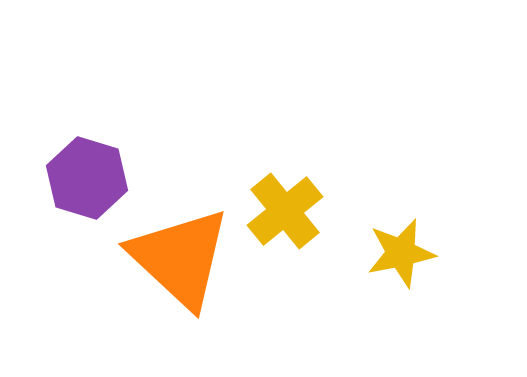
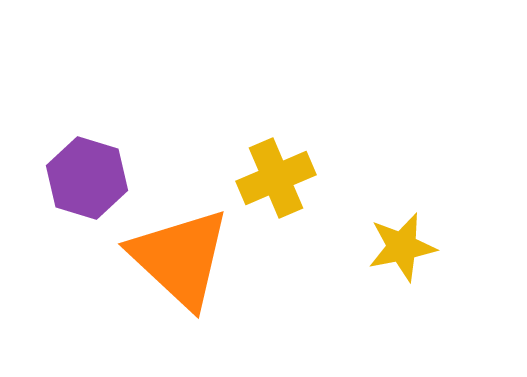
yellow cross: moved 9 px left, 33 px up; rotated 16 degrees clockwise
yellow star: moved 1 px right, 6 px up
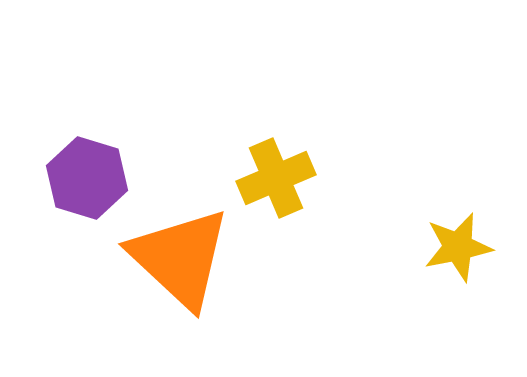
yellow star: moved 56 px right
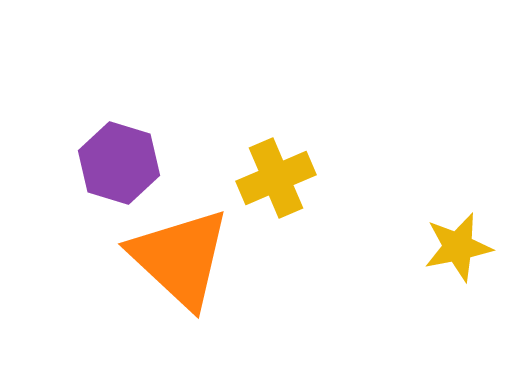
purple hexagon: moved 32 px right, 15 px up
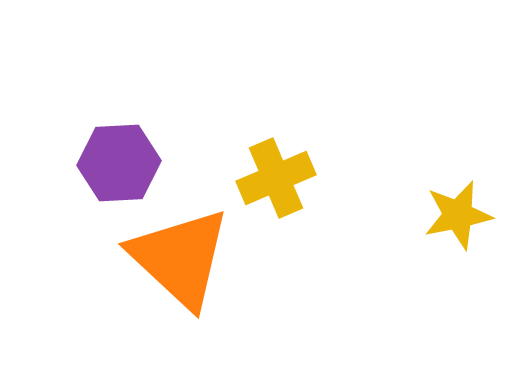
purple hexagon: rotated 20 degrees counterclockwise
yellow star: moved 32 px up
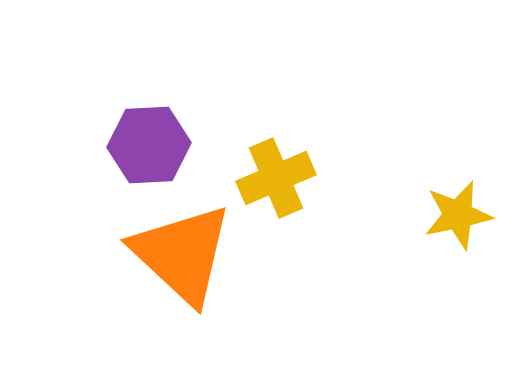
purple hexagon: moved 30 px right, 18 px up
orange triangle: moved 2 px right, 4 px up
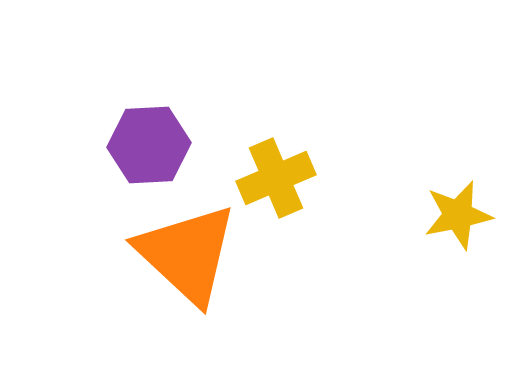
orange triangle: moved 5 px right
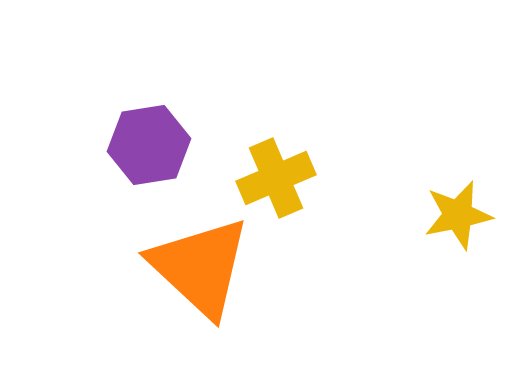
purple hexagon: rotated 6 degrees counterclockwise
orange triangle: moved 13 px right, 13 px down
